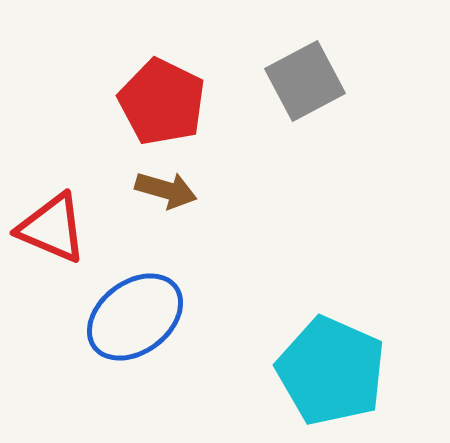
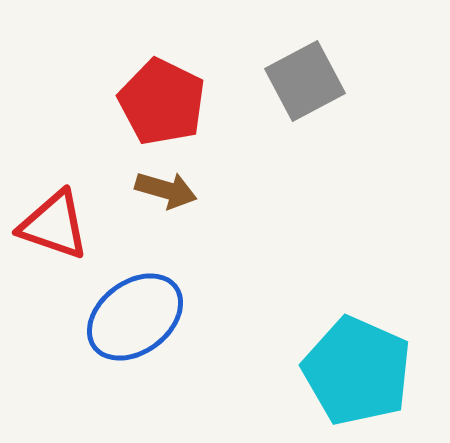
red triangle: moved 2 px right, 3 px up; rotated 4 degrees counterclockwise
cyan pentagon: moved 26 px right
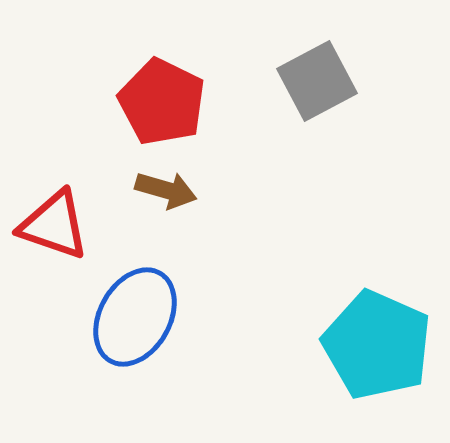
gray square: moved 12 px right
blue ellipse: rotated 24 degrees counterclockwise
cyan pentagon: moved 20 px right, 26 px up
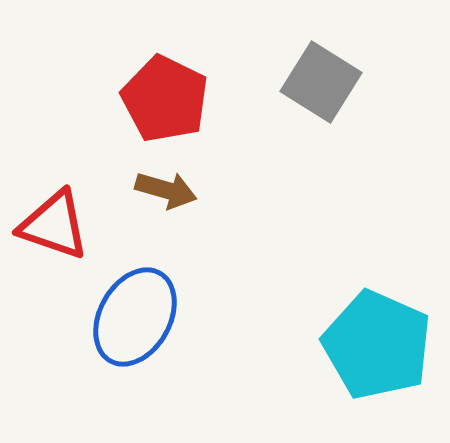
gray square: moved 4 px right, 1 px down; rotated 30 degrees counterclockwise
red pentagon: moved 3 px right, 3 px up
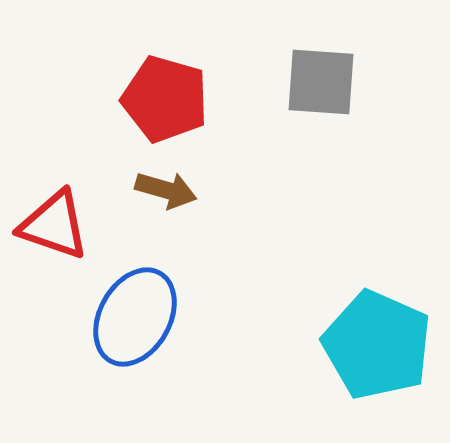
gray square: rotated 28 degrees counterclockwise
red pentagon: rotated 10 degrees counterclockwise
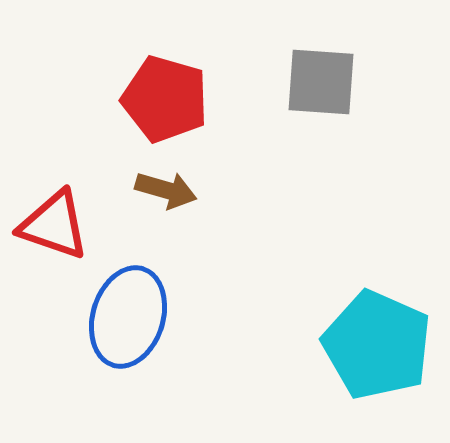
blue ellipse: moved 7 px left; rotated 12 degrees counterclockwise
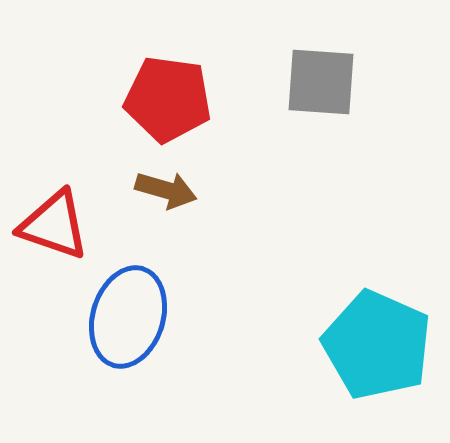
red pentagon: moved 3 px right; rotated 8 degrees counterclockwise
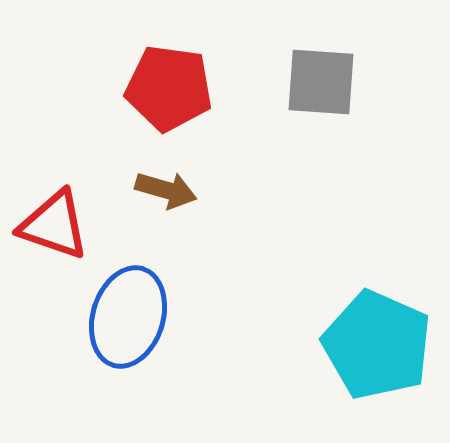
red pentagon: moved 1 px right, 11 px up
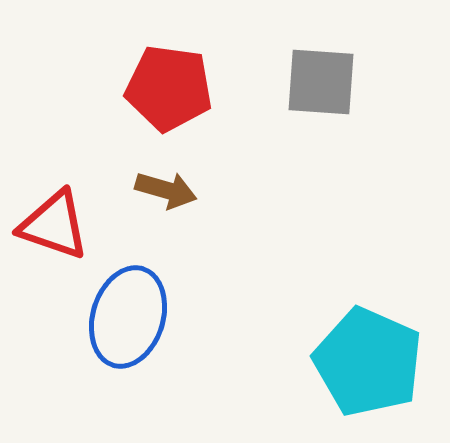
cyan pentagon: moved 9 px left, 17 px down
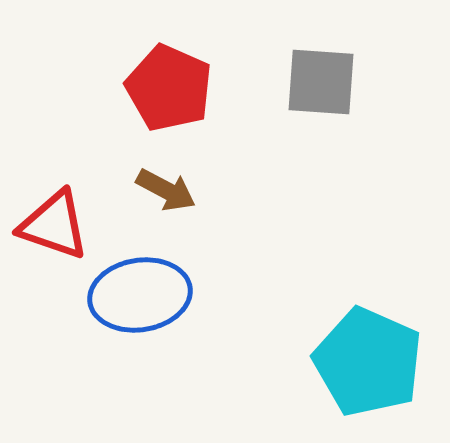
red pentagon: rotated 16 degrees clockwise
brown arrow: rotated 12 degrees clockwise
blue ellipse: moved 12 px right, 22 px up; rotated 64 degrees clockwise
